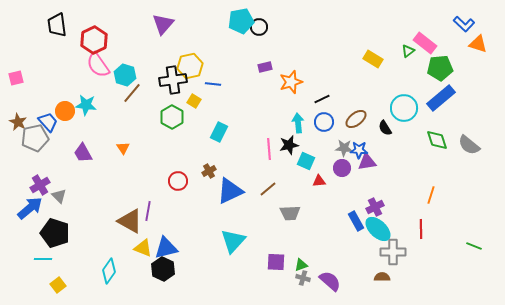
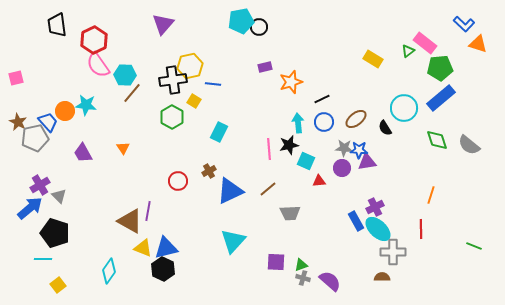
cyan hexagon at (125, 75): rotated 15 degrees counterclockwise
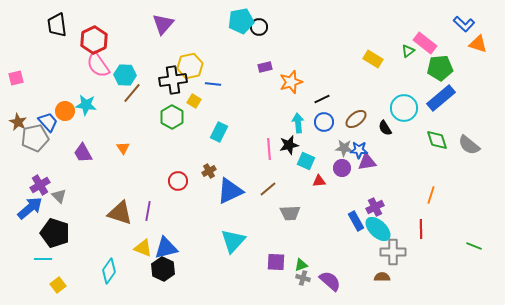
brown triangle at (130, 221): moved 10 px left, 8 px up; rotated 12 degrees counterclockwise
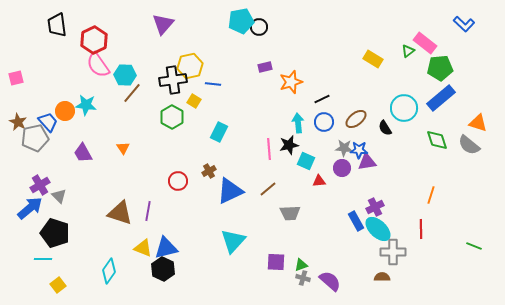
orange triangle at (478, 44): moved 79 px down
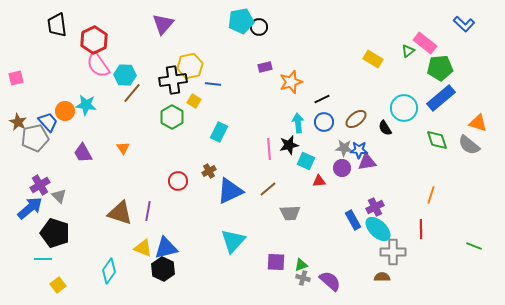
blue rectangle at (356, 221): moved 3 px left, 1 px up
